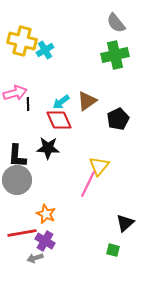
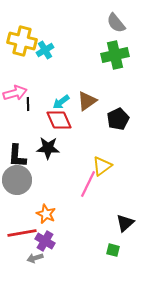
yellow triangle: moved 3 px right; rotated 15 degrees clockwise
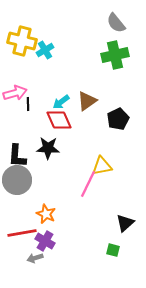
yellow triangle: rotated 25 degrees clockwise
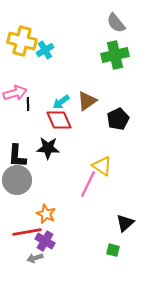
yellow triangle: rotated 45 degrees clockwise
red line: moved 5 px right, 1 px up
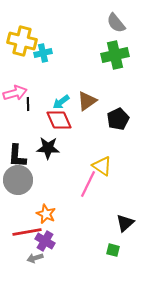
cyan cross: moved 2 px left, 3 px down; rotated 18 degrees clockwise
gray circle: moved 1 px right
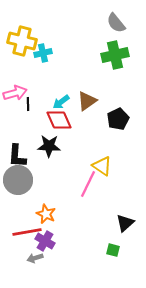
black star: moved 1 px right, 2 px up
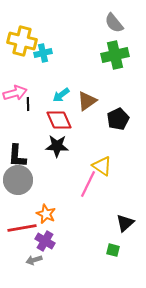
gray semicircle: moved 2 px left
cyan arrow: moved 7 px up
black star: moved 8 px right
red line: moved 5 px left, 4 px up
gray arrow: moved 1 px left, 2 px down
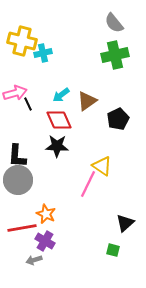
black line: rotated 24 degrees counterclockwise
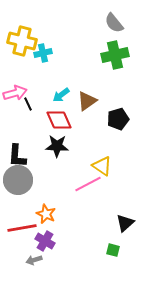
black pentagon: rotated 10 degrees clockwise
pink line: rotated 36 degrees clockwise
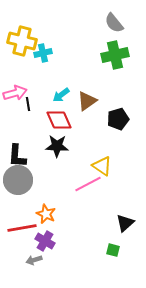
black line: rotated 16 degrees clockwise
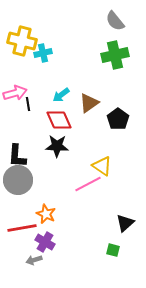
gray semicircle: moved 1 px right, 2 px up
brown triangle: moved 2 px right, 2 px down
black pentagon: rotated 20 degrees counterclockwise
purple cross: moved 1 px down
